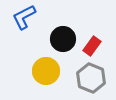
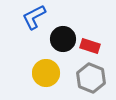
blue L-shape: moved 10 px right
red rectangle: moved 2 px left; rotated 72 degrees clockwise
yellow circle: moved 2 px down
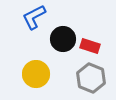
yellow circle: moved 10 px left, 1 px down
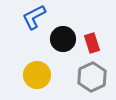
red rectangle: moved 2 px right, 3 px up; rotated 54 degrees clockwise
yellow circle: moved 1 px right, 1 px down
gray hexagon: moved 1 px right, 1 px up; rotated 12 degrees clockwise
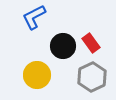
black circle: moved 7 px down
red rectangle: moved 1 px left; rotated 18 degrees counterclockwise
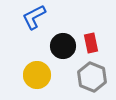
red rectangle: rotated 24 degrees clockwise
gray hexagon: rotated 12 degrees counterclockwise
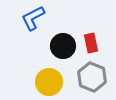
blue L-shape: moved 1 px left, 1 px down
yellow circle: moved 12 px right, 7 px down
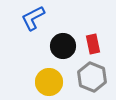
red rectangle: moved 2 px right, 1 px down
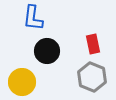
blue L-shape: rotated 56 degrees counterclockwise
black circle: moved 16 px left, 5 px down
yellow circle: moved 27 px left
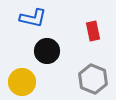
blue L-shape: rotated 84 degrees counterclockwise
red rectangle: moved 13 px up
gray hexagon: moved 1 px right, 2 px down
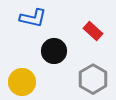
red rectangle: rotated 36 degrees counterclockwise
black circle: moved 7 px right
gray hexagon: rotated 8 degrees clockwise
